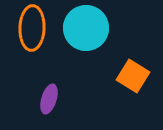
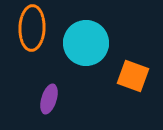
cyan circle: moved 15 px down
orange square: rotated 12 degrees counterclockwise
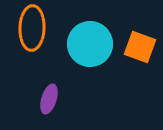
cyan circle: moved 4 px right, 1 px down
orange square: moved 7 px right, 29 px up
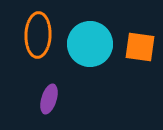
orange ellipse: moved 6 px right, 7 px down
orange square: rotated 12 degrees counterclockwise
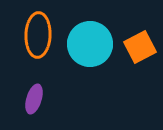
orange square: rotated 36 degrees counterclockwise
purple ellipse: moved 15 px left
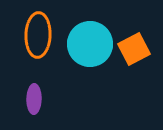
orange square: moved 6 px left, 2 px down
purple ellipse: rotated 16 degrees counterclockwise
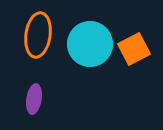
orange ellipse: rotated 6 degrees clockwise
purple ellipse: rotated 8 degrees clockwise
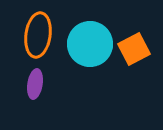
purple ellipse: moved 1 px right, 15 px up
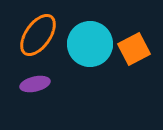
orange ellipse: rotated 27 degrees clockwise
purple ellipse: rotated 68 degrees clockwise
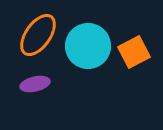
cyan circle: moved 2 px left, 2 px down
orange square: moved 3 px down
